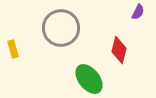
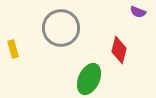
purple semicircle: rotated 84 degrees clockwise
green ellipse: rotated 64 degrees clockwise
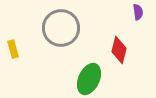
purple semicircle: rotated 119 degrees counterclockwise
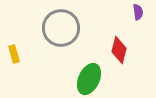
yellow rectangle: moved 1 px right, 5 px down
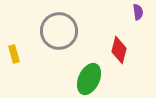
gray circle: moved 2 px left, 3 px down
